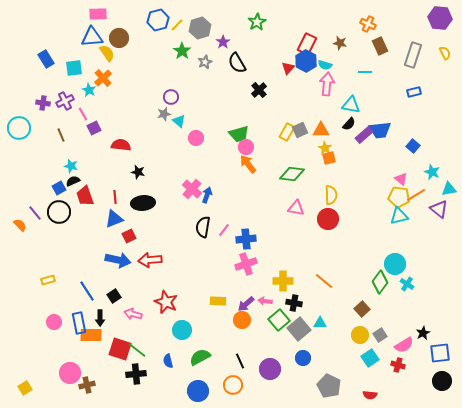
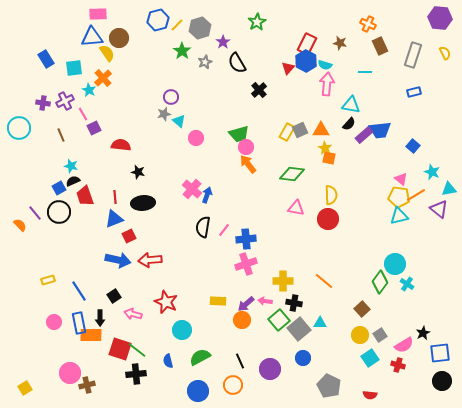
orange square at (329, 158): rotated 24 degrees clockwise
blue line at (87, 291): moved 8 px left
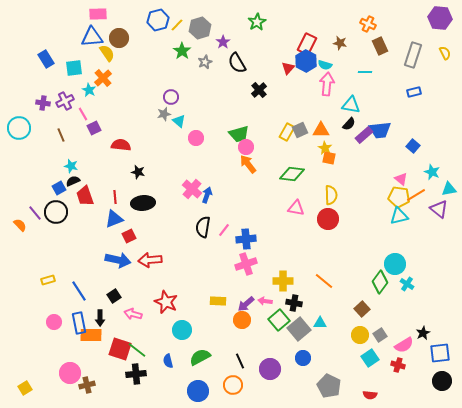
black circle at (59, 212): moved 3 px left
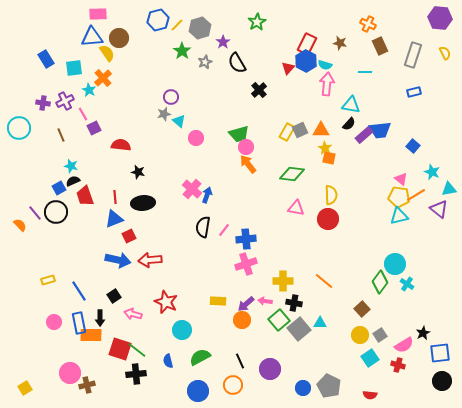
blue circle at (303, 358): moved 30 px down
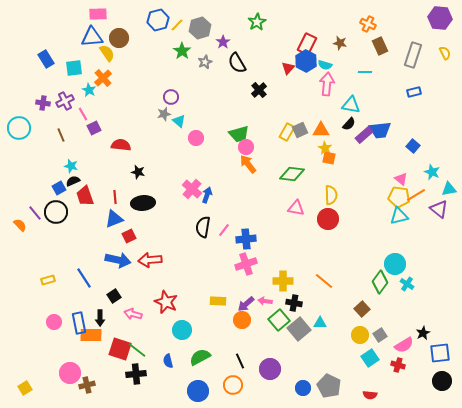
blue line at (79, 291): moved 5 px right, 13 px up
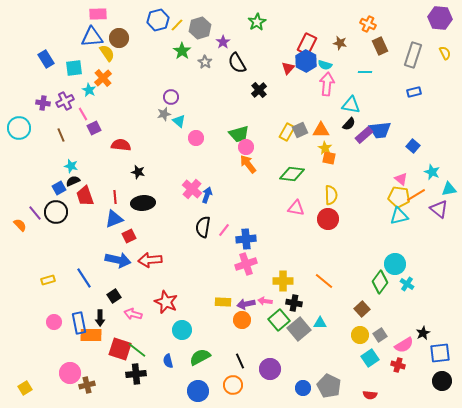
gray star at (205, 62): rotated 16 degrees counterclockwise
yellow rectangle at (218, 301): moved 5 px right, 1 px down
purple arrow at (246, 304): rotated 30 degrees clockwise
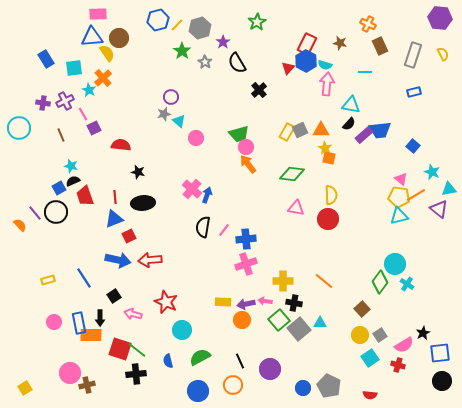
yellow semicircle at (445, 53): moved 2 px left, 1 px down
